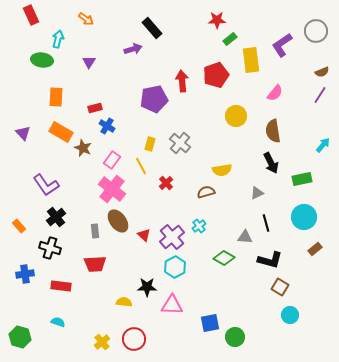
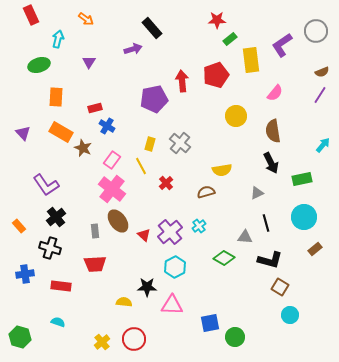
green ellipse at (42, 60): moved 3 px left, 5 px down; rotated 25 degrees counterclockwise
purple cross at (172, 237): moved 2 px left, 5 px up
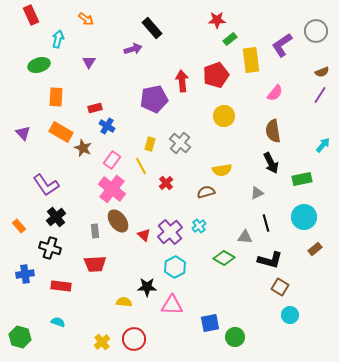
yellow circle at (236, 116): moved 12 px left
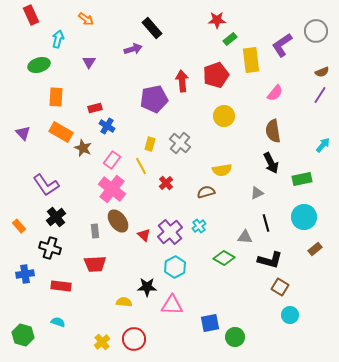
green hexagon at (20, 337): moved 3 px right, 2 px up
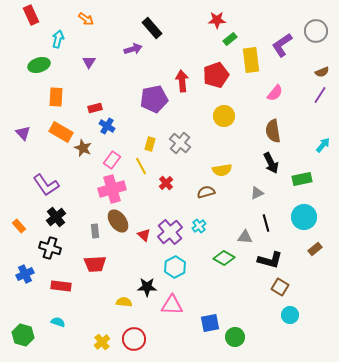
pink cross at (112, 189): rotated 36 degrees clockwise
blue cross at (25, 274): rotated 18 degrees counterclockwise
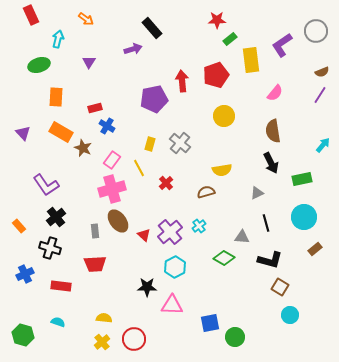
yellow line at (141, 166): moved 2 px left, 2 px down
gray triangle at (245, 237): moved 3 px left
yellow semicircle at (124, 302): moved 20 px left, 16 px down
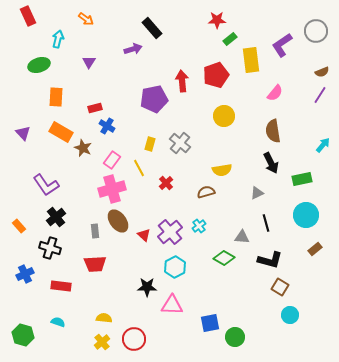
red rectangle at (31, 15): moved 3 px left, 1 px down
cyan circle at (304, 217): moved 2 px right, 2 px up
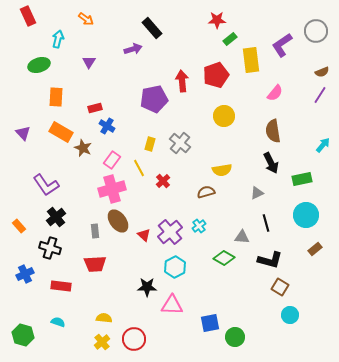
red cross at (166, 183): moved 3 px left, 2 px up
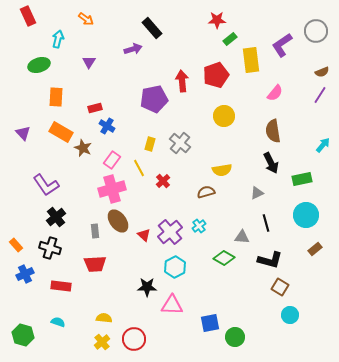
orange rectangle at (19, 226): moved 3 px left, 19 px down
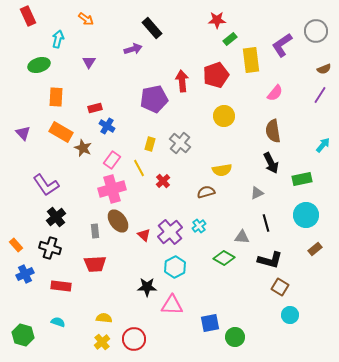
brown semicircle at (322, 72): moved 2 px right, 3 px up
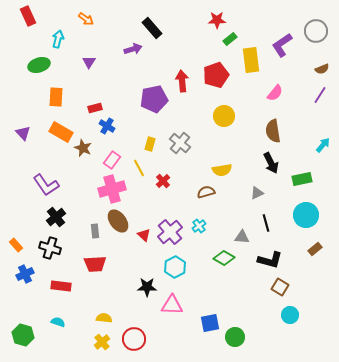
brown semicircle at (324, 69): moved 2 px left
